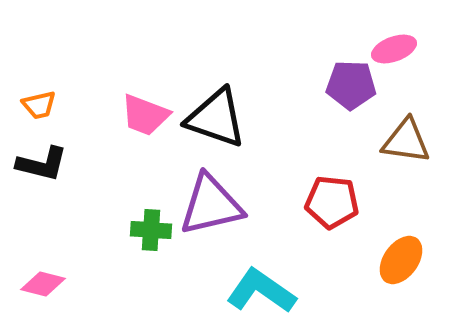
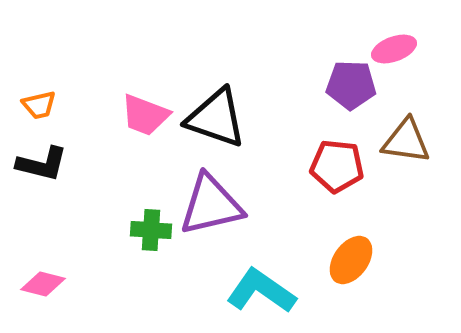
red pentagon: moved 5 px right, 36 px up
orange ellipse: moved 50 px left
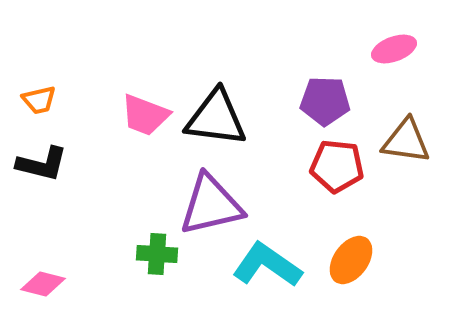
purple pentagon: moved 26 px left, 16 px down
orange trapezoid: moved 5 px up
black triangle: rotated 12 degrees counterclockwise
green cross: moved 6 px right, 24 px down
cyan L-shape: moved 6 px right, 26 px up
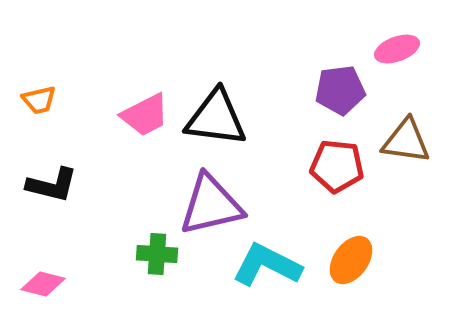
pink ellipse: moved 3 px right
purple pentagon: moved 15 px right, 11 px up; rotated 9 degrees counterclockwise
pink trapezoid: rotated 48 degrees counterclockwise
black L-shape: moved 10 px right, 21 px down
cyan L-shape: rotated 8 degrees counterclockwise
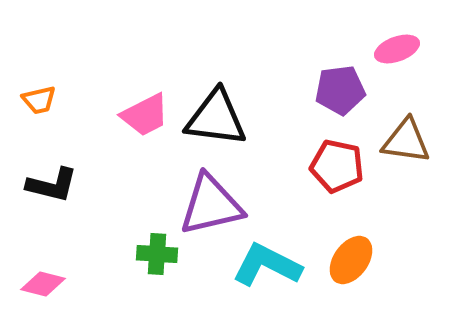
red pentagon: rotated 6 degrees clockwise
